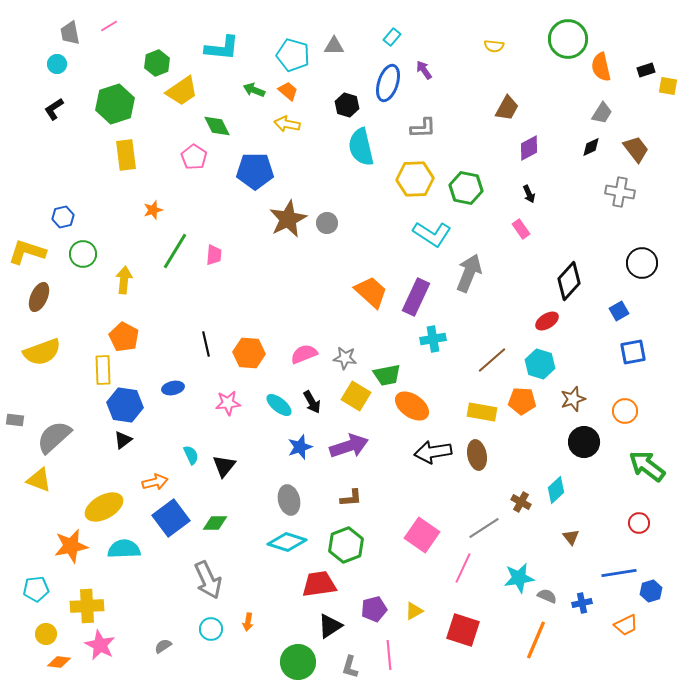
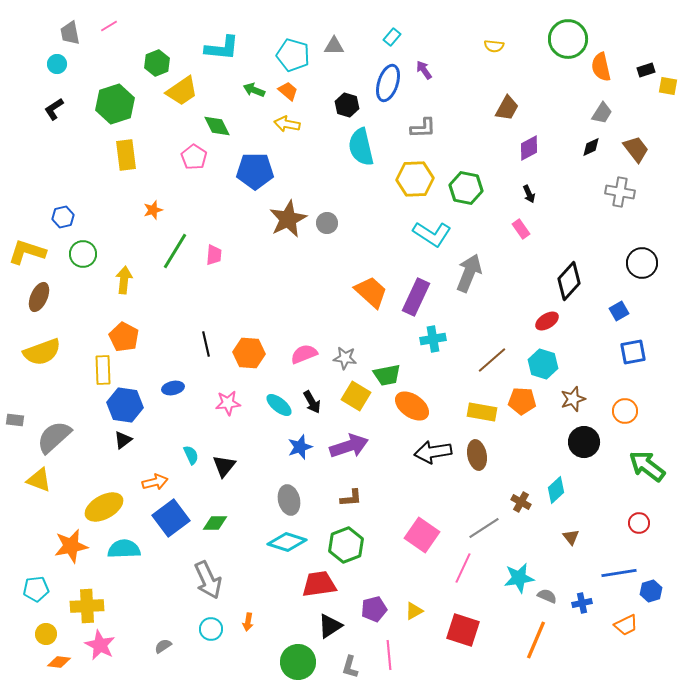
cyan hexagon at (540, 364): moved 3 px right
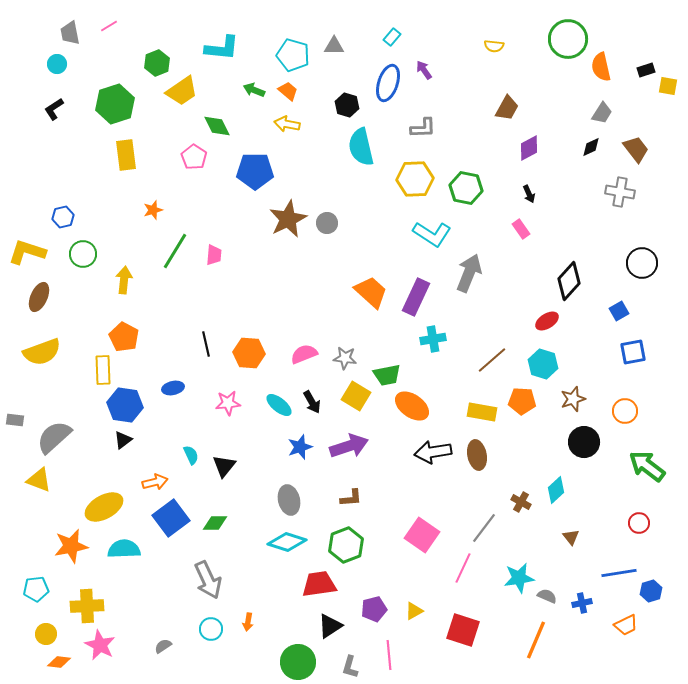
gray line at (484, 528): rotated 20 degrees counterclockwise
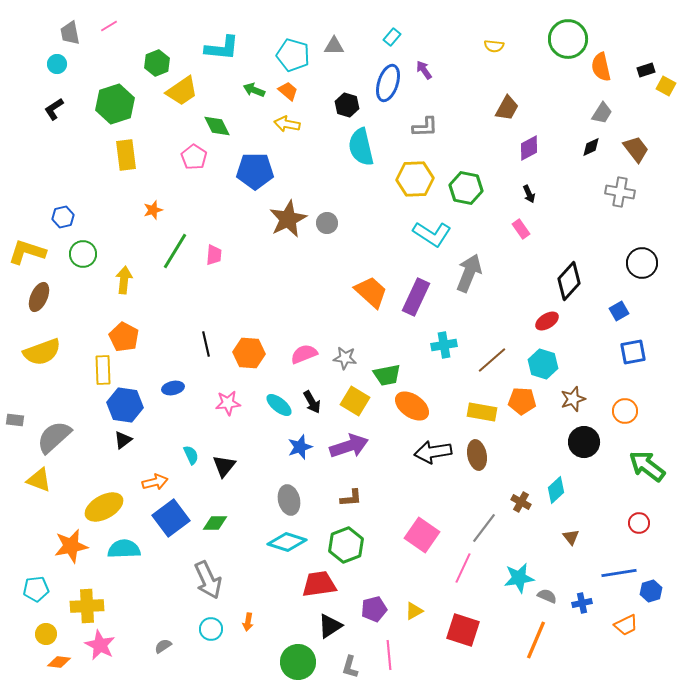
yellow square at (668, 86): moved 2 px left; rotated 18 degrees clockwise
gray L-shape at (423, 128): moved 2 px right, 1 px up
cyan cross at (433, 339): moved 11 px right, 6 px down
yellow square at (356, 396): moved 1 px left, 5 px down
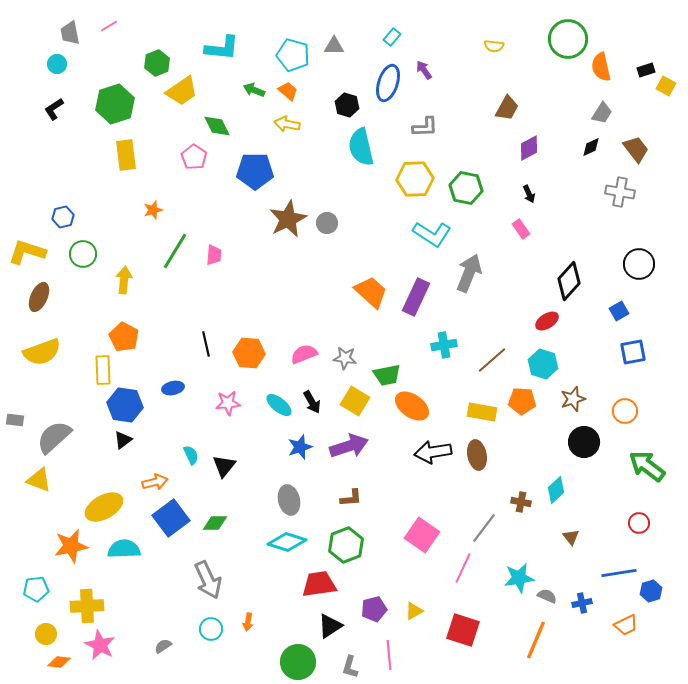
black circle at (642, 263): moved 3 px left, 1 px down
brown cross at (521, 502): rotated 18 degrees counterclockwise
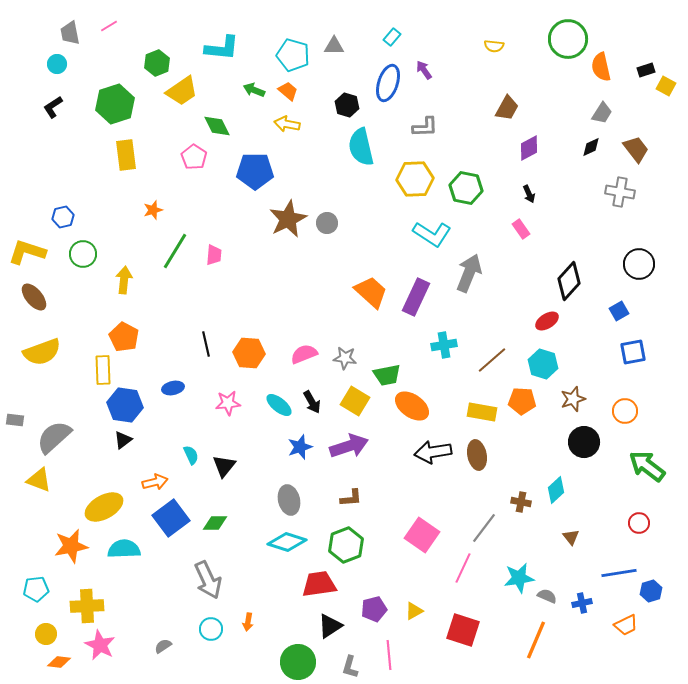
black L-shape at (54, 109): moved 1 px left, 2 px up
brown ellipse at (39, 297): moved 5 px left; rotated 64 degrees counterclockwise
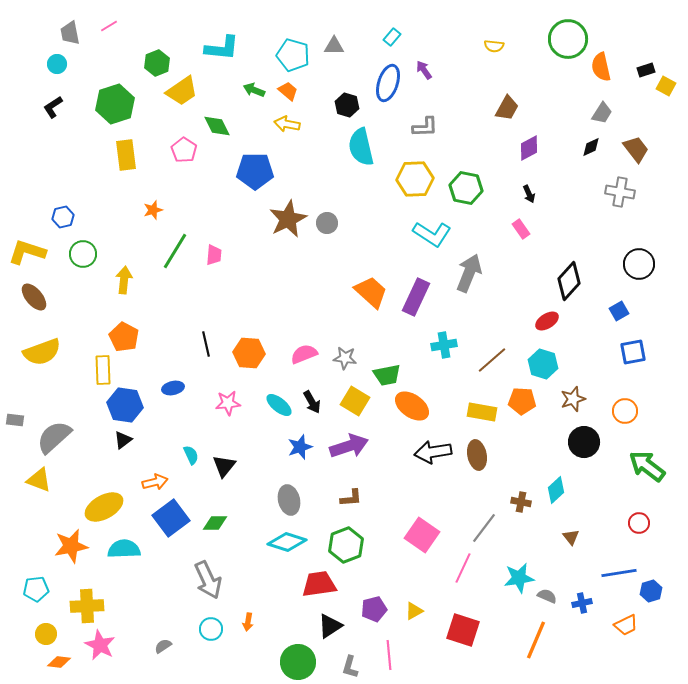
pink pentagon at (194, 157): moved 10 px left, 7 px up
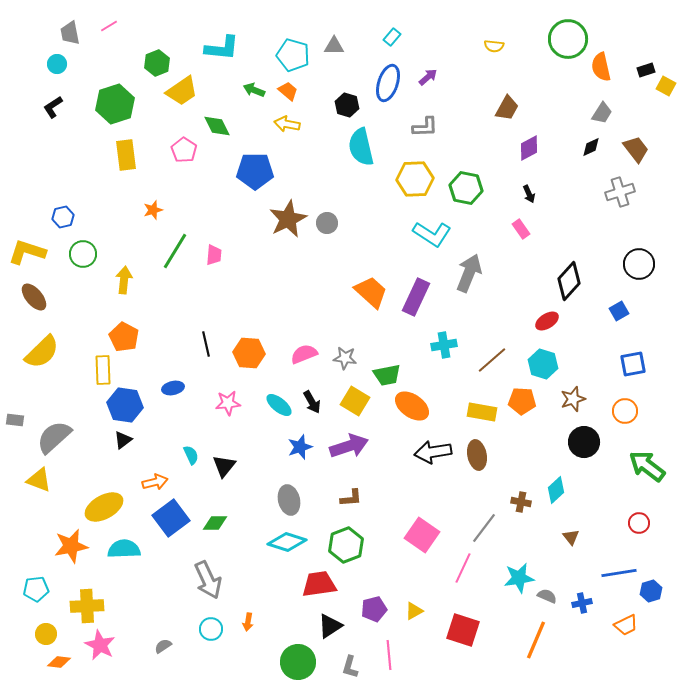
purple arrow at (424, 70): moved 4 px right, 7 px down; rotated 84 degrees clockwise
gray cross at (620, 192): rotated 28 degrees counterclockwise
yellow semicircle at (42, 352): rotated 24 degrees counterclockwise
blue square at (633, 352): moved 12 px down
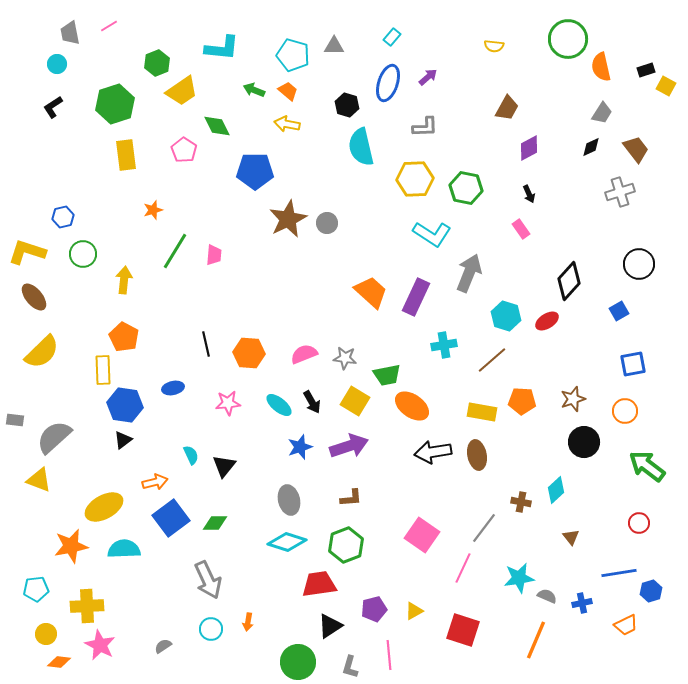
cyan hexagon at (543, 364): moved 37 px left, 48 px up
